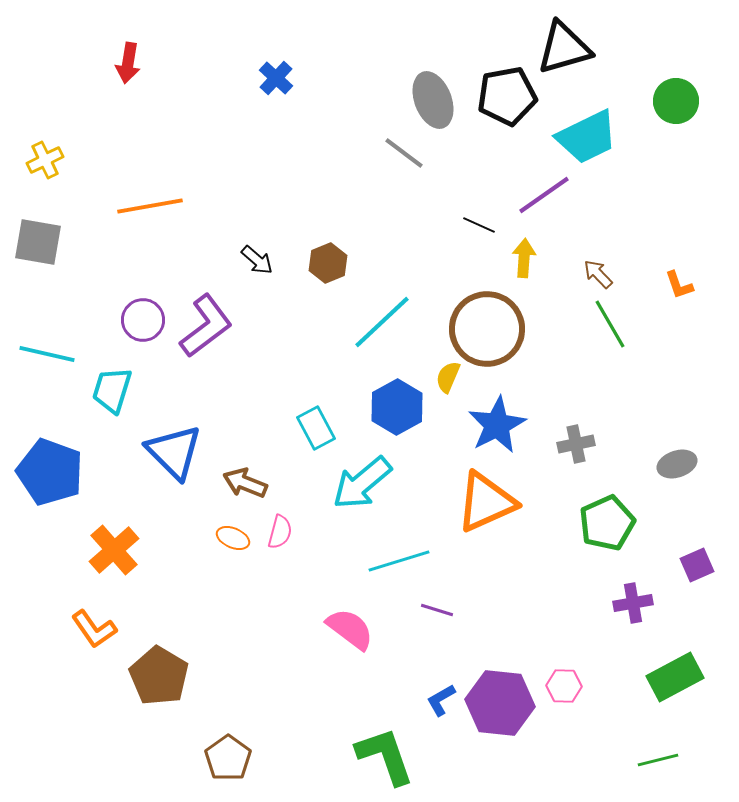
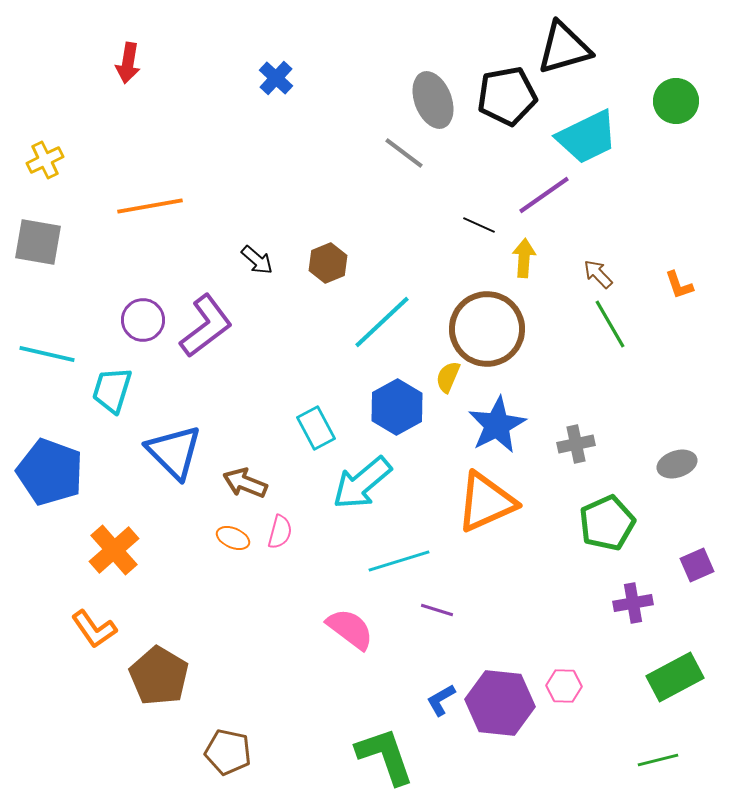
brown pentagon at (228, 758): moved 6 px up; rotated 24 degrees counterclockwise
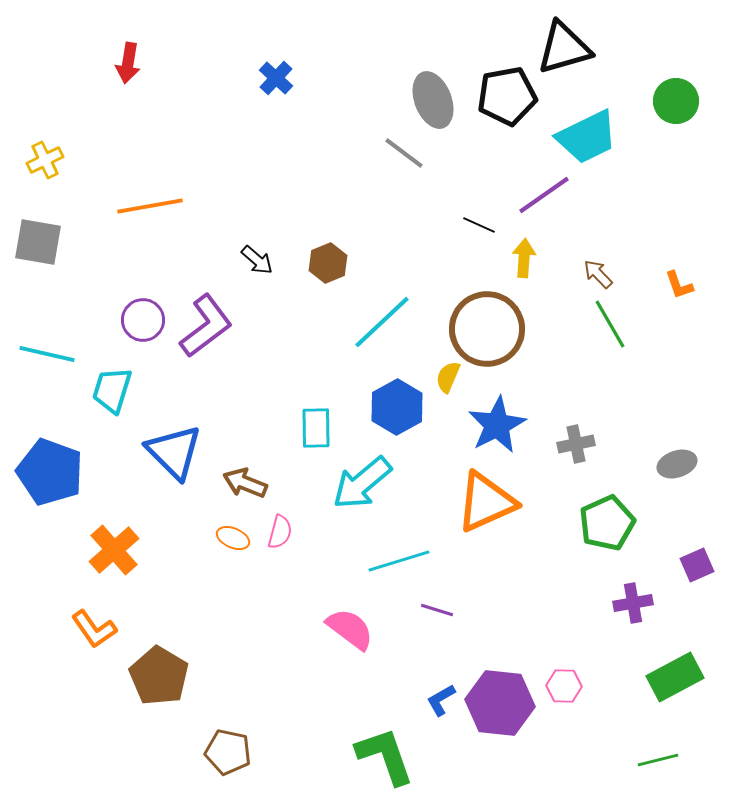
cyan rectangle at (316, 428): rotated 27 degrees clockwise
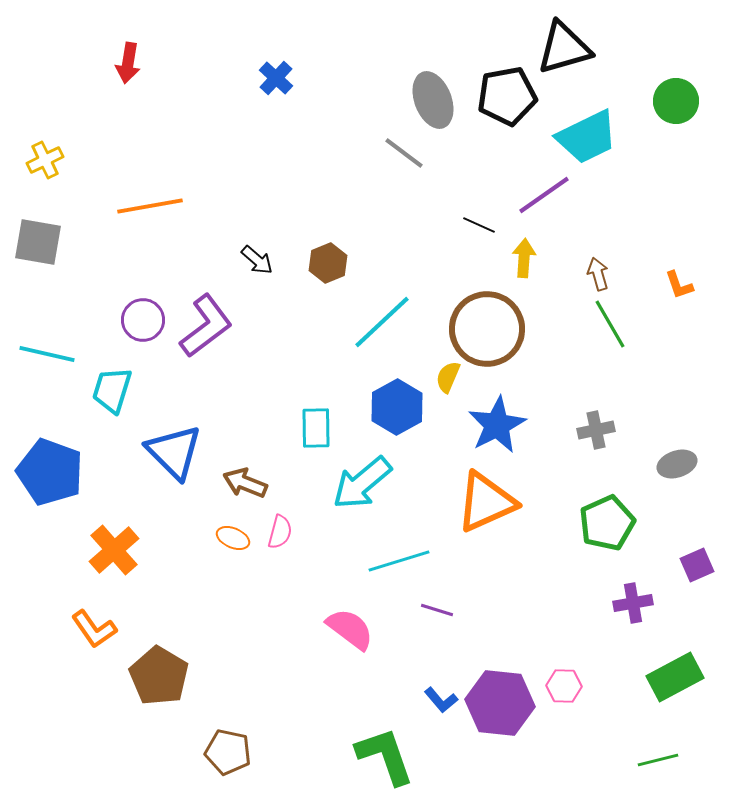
brown arrow at (598, 274): rotated 28 degrees clockwise
gray cross at (576, 444): moved 20 px right, 14 px up
blue L-shape at (441, 700): rotated 100 degrees counterclockwise
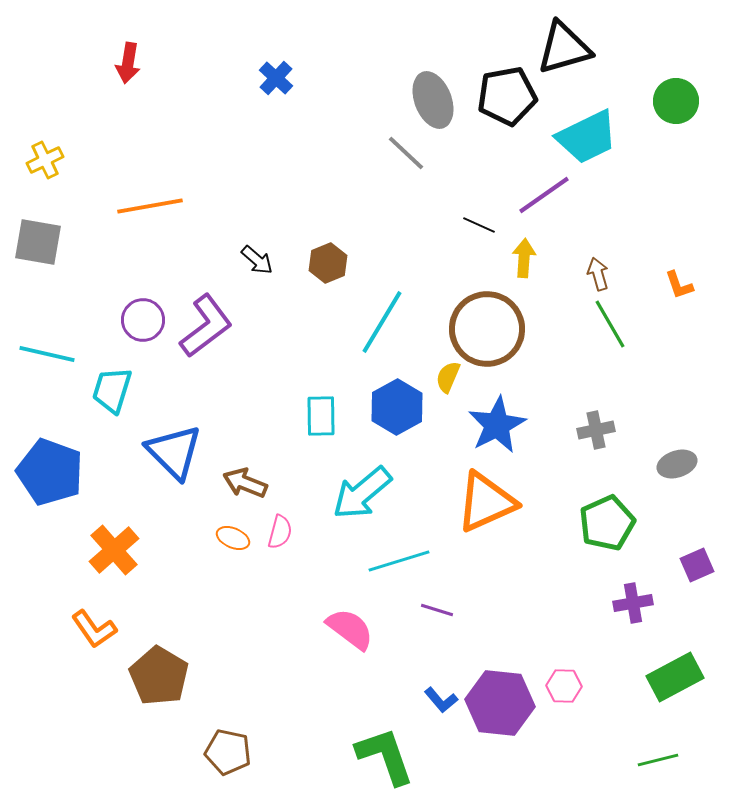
gray line at (404, 153): moved 2 px right; rotated 6 degrees clockwise
cyan line at (382, 322): rotated 16 degrees counterclockwise
cyan rectangle at (316, 428): moved 5 px right, 12 px up
cyan arrow at (362, 483): moved 10 px down
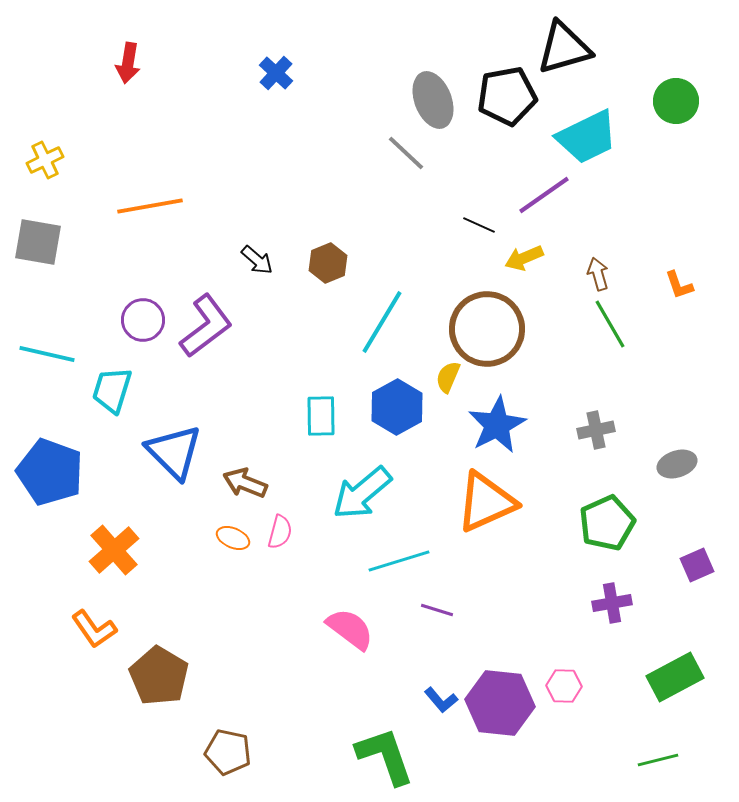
blue cross at (276, 78): moved 5 px up
yellow arrow at (524, 258): rotated 117 degrees counterclockwise
purple cross at (633, 603): moved 21 px left
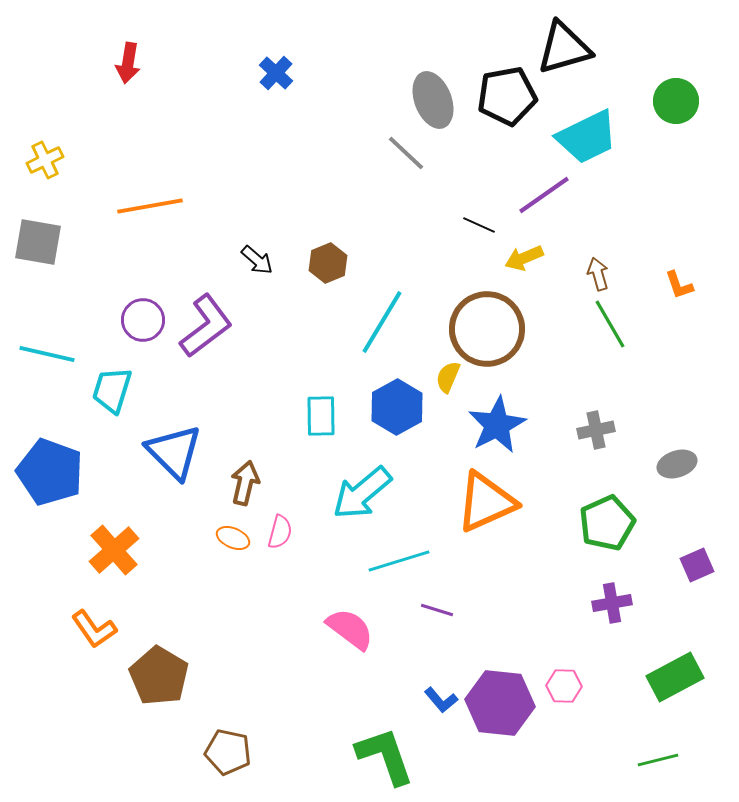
brown arrow at (245, 483): rotated 81 degrees clockwise
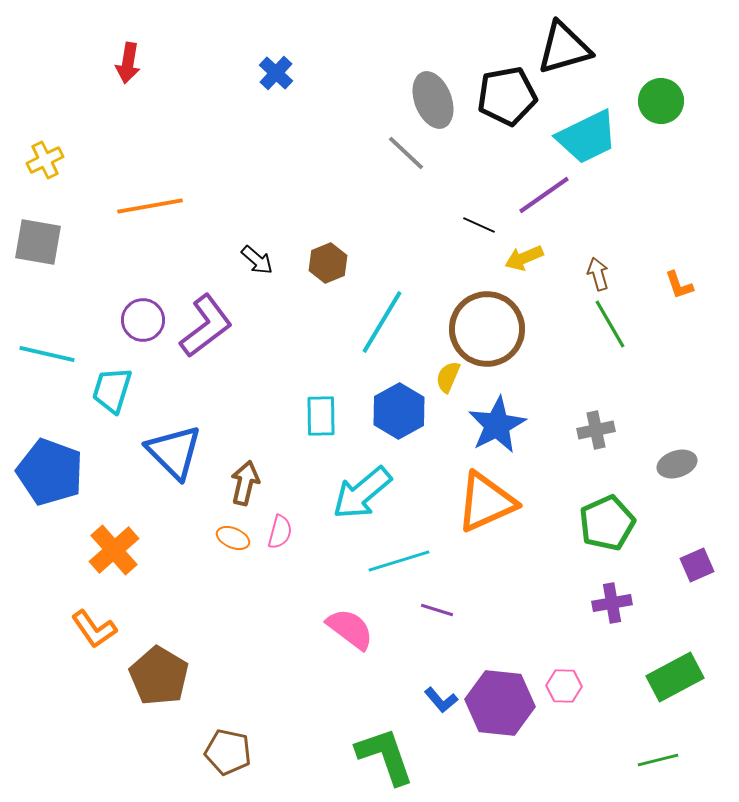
green circle at (676, 101): moved 15 px left
blue hexagon at (397, 407): moved 2 px right, 4 px down
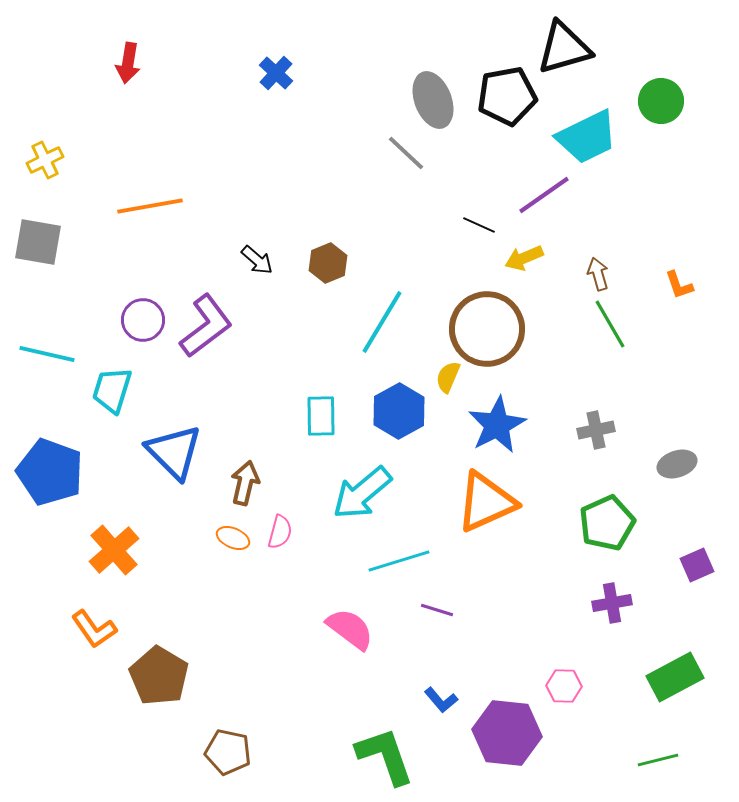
purple hexagon at (500, 703): moved 7 px right, 30 px down
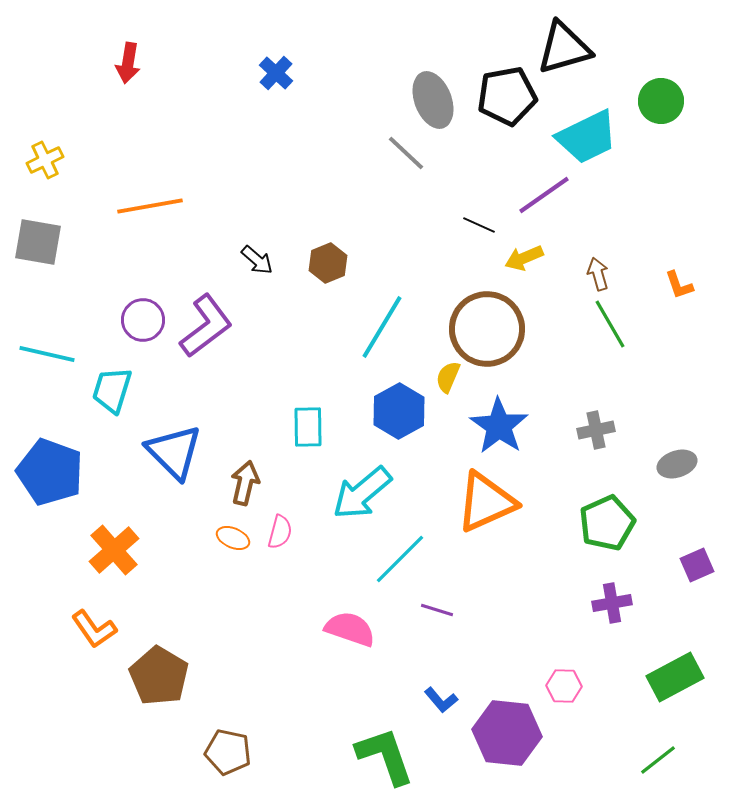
cyan line at (382, 322): moved 5 px down
cyan rectangle at (321, 416): moved 13 px left, 11 px down
blue star at (497, 425): moved 2 px right, 1 px down; rotated 10 degrees counterclockwise
cyan line at (399, 561): moved 1 px right, 2 px up; rotated 28 degrees counterclockwise
pink semicircle at (350, 629): rotated 18 degrees counterclockwise
green line at (658, 760): rotated 24 degrees counterclockwise
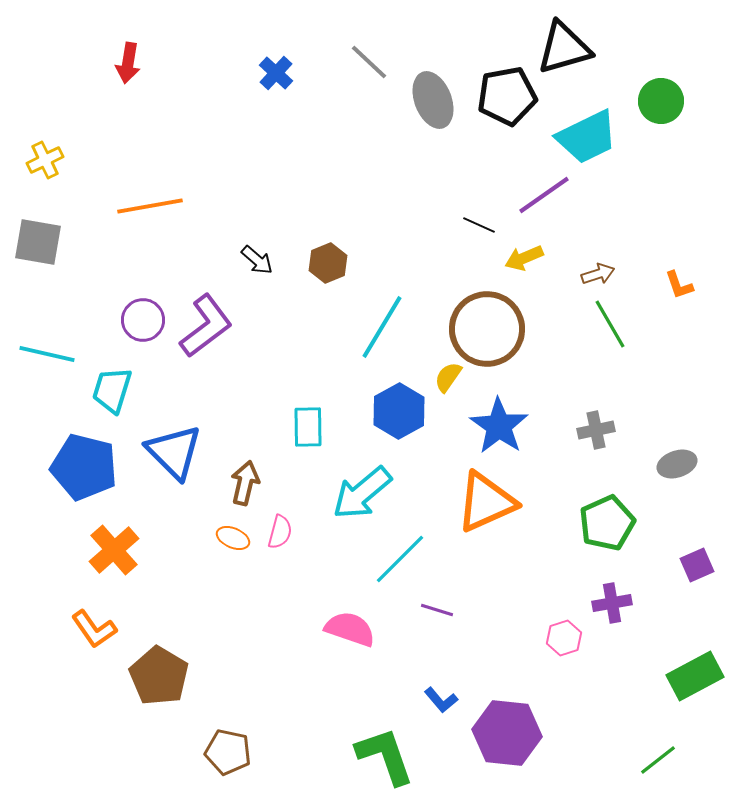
gray line at (406, 153): moved 37 px left, 91 px up
brown arrow at (598, 274): rotated 88 degrees clockwise
yellow semicircle at (448, 377): rotated 12 degrees clockwise
blue pentagon at (50, 472): moved 34 px right, 5 px up; rotated 6 degrees counterclockwise
green rectangle at (675, 677): moved 20 px right, 1 px up
pink hexagon at (564, 686): moved 48 px up; rotated 20 degrees counterclockwise
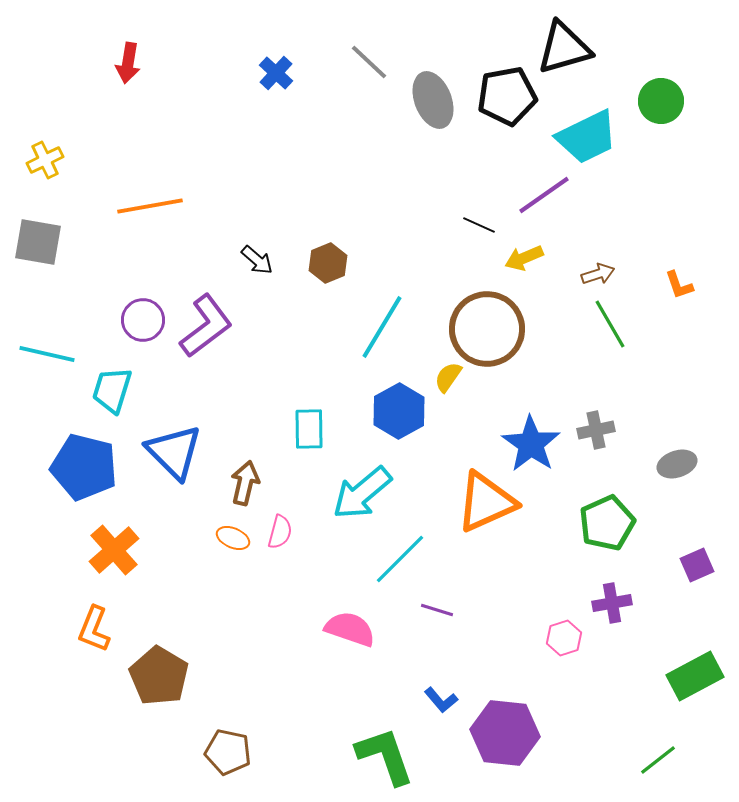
blue star at (499, 426): moved 32 px right, 18 px down
cyan rectangle at (308, 427): moved 1 px right, 2 px down
orange L-shape at (94, 629): rotated 57 degrees clockwise
purple hexagon at (507, 733): moved 2 px left
